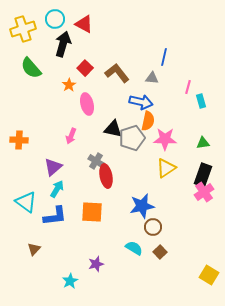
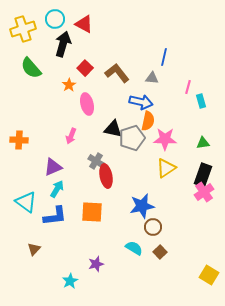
purple triangle: rotated 18 degrees clockwise
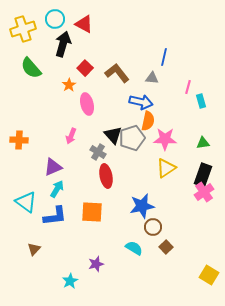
black triangle: moved 6 px down; rotated 36 degrees clockwise
gray cross: moved 2 px right, 9 px up
brown square: moved 6 px right, 5 px up
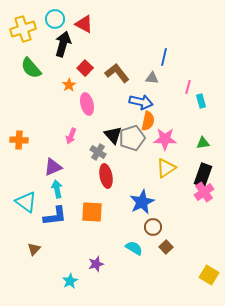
cyan arrow: rotated 42 degrees counterclockwise
blue star: moved 4 px up; rotated 15 degrees counterclockwise
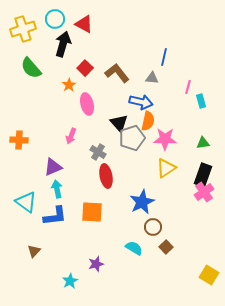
black triangle: moved 6 px right, 12 px up
brown triangle: moved 2 px down
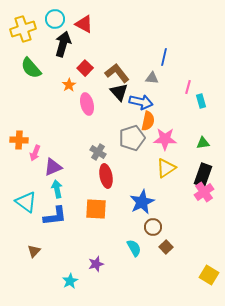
black triangle: moved 31 px up
pink arrow: moved 36 px left, 17 px down
orange square: moved 4 px right, 3 px up
cyan semicircle: rotated 30 degrees clockwise
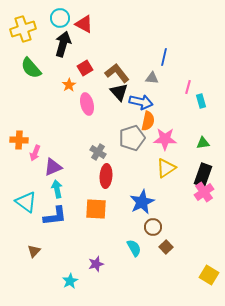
cyan circle: moved 5 px right, 1 px up
red square: rotated 14 degrees clockwise
red ellipse: rotated 15 degrees clockwise
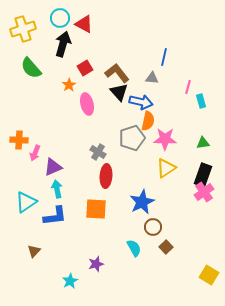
cyan triangle: rotated 50 degrees clockwise
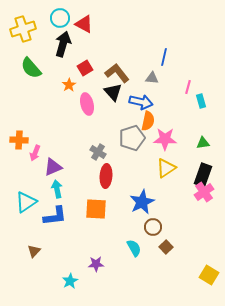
black triangle: moved 6 px left
purple star: rotated 14 degrees clockwise
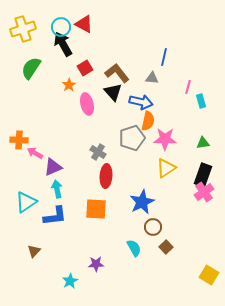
cyan circle: moved 1 px right, 9 px down
black arrow: rotated 45 degrees counterclockwise
green semicircle: rotated 75 degrees clockwise
pink arrow: rotated 98 degrees clockwise
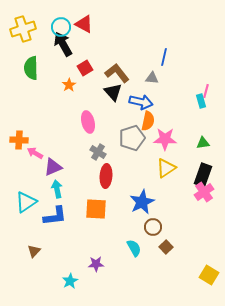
green semicircle: rotated 35 degrees counterclockwise
pink line: moved 18 px right, 4 px down
pink ellipse: moved 1 px right, 18 px down
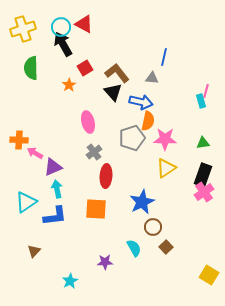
gray cross: moved 4 px left; rotated 21 degrees clockwise
purple star: moved 9 px right, 2 px up
